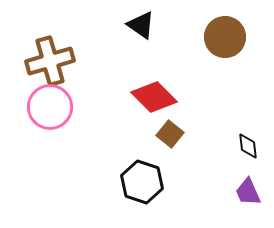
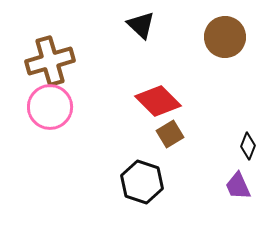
black triangle: rotated 8 degrees clockwise
red diamond: moved 4 px right, 4 px down
brown square: rotated 20 degrees clockwise
black diamond: rotated 28 degrees clockwise
purple trapezoid: moved 10 px left, 6 px up
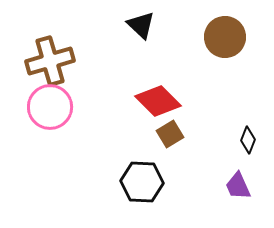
black diamond: moved 6 px up
black hexagon: rotated 15 degrees counterclockwise
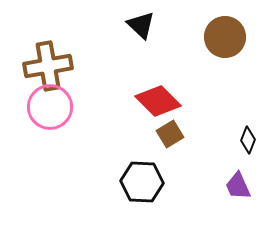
brown cross: moved 2 px left, 5 px down; rotated 6 degrees clockwise
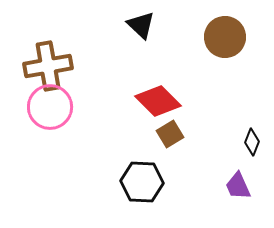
black diamond: moved 4 px right, 2 px down
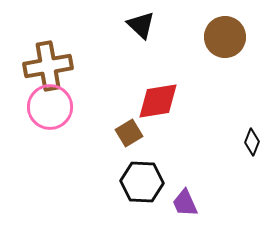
red diamond: rotated 54 degrees counterclockwise
brown square: moved 41 px left, 1 px up
purple trapezoid: moved 53 px left, 17 px down
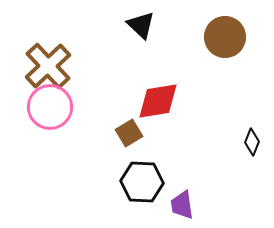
brown cross: rotated 33 degrees counterclockwise
purple trapezoid: moved 3 px left, 2 px down; rotated 16 degrees clockwise
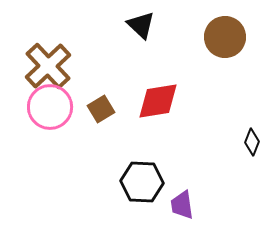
brown square: moved 28 px left, 24 px up
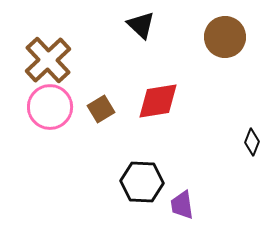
brown cross: moved 6 px up
